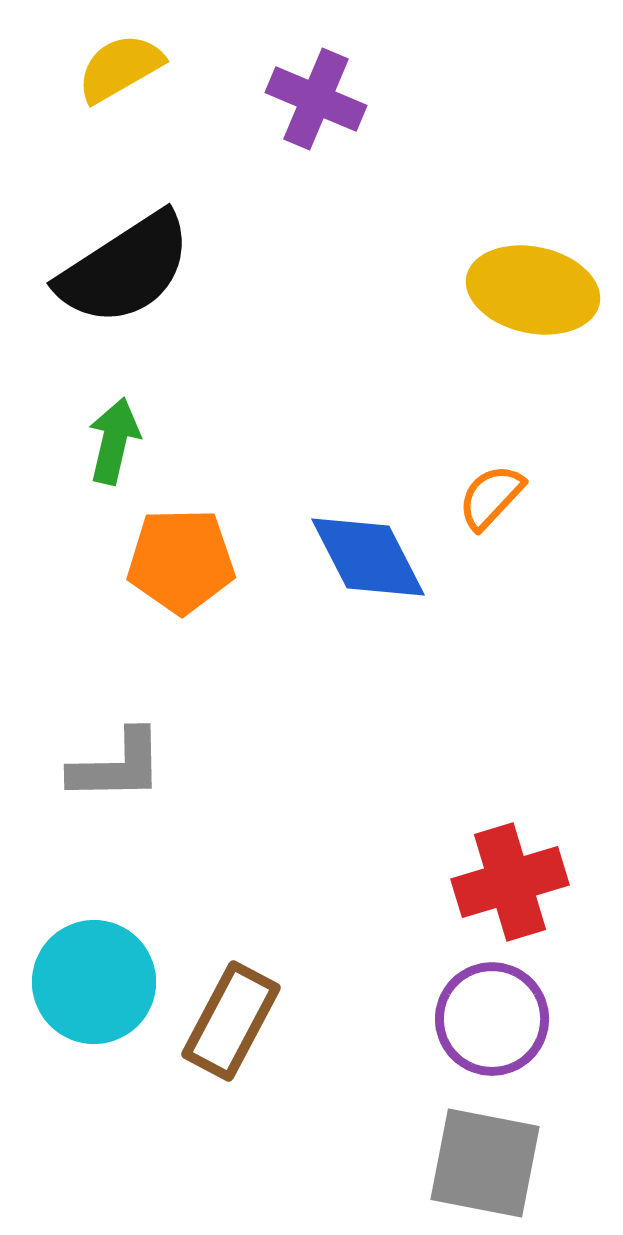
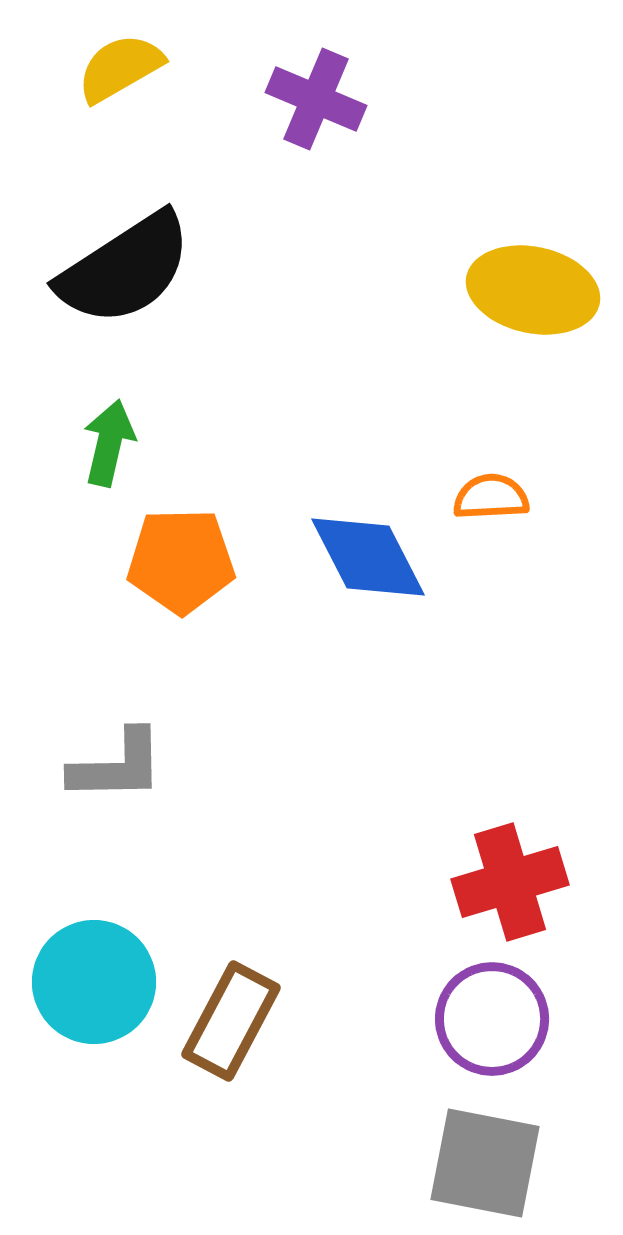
green arrow: moved 5 px left, 2 px down
orange semicircle: rotated 44 degrees clockwise
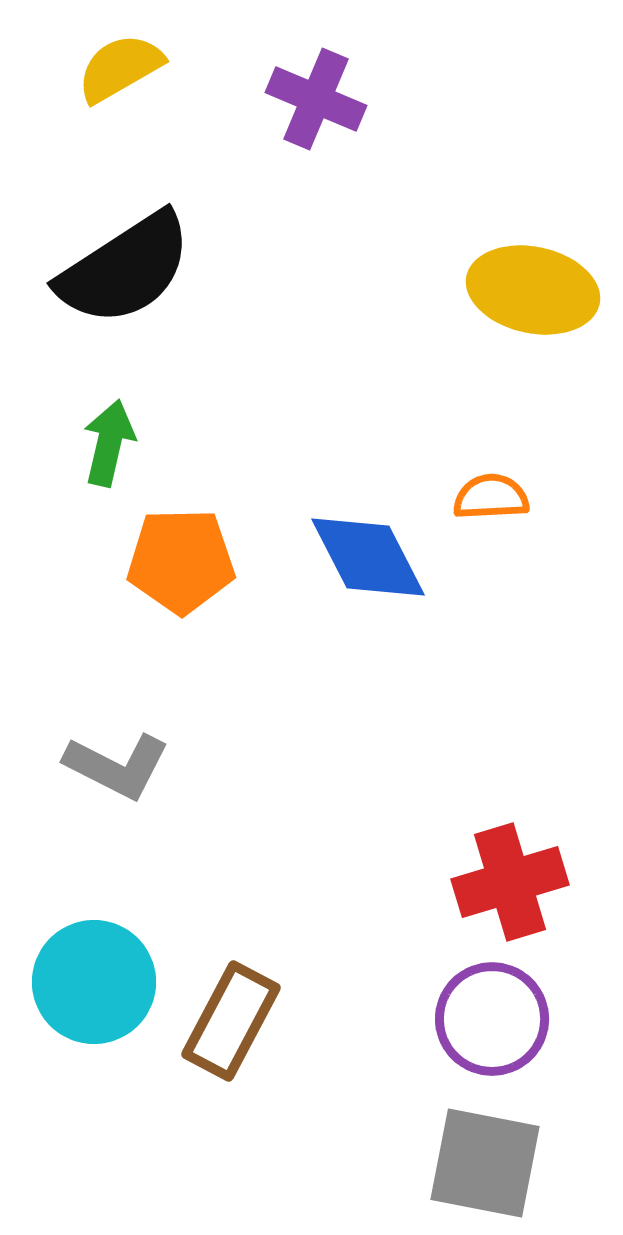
gray L-shape: rotated 28 degrees clockwise
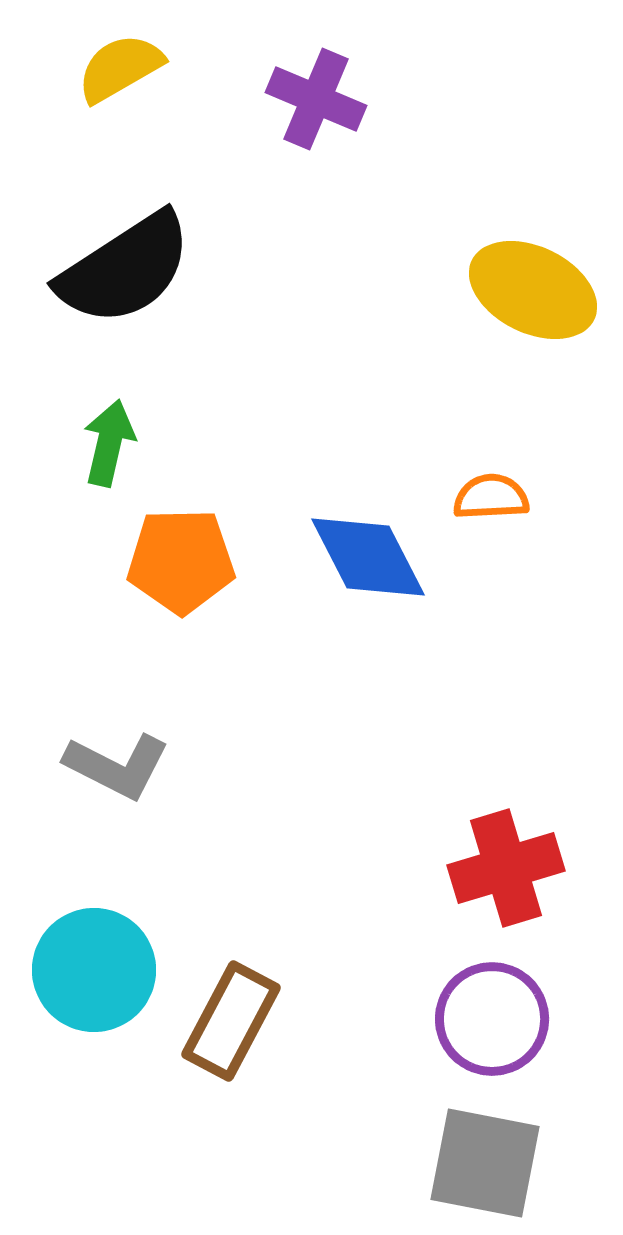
yellow ellipse: rotated 14 degrees clockwise
red cross: moved 4 px left, 14 px up
cyan circle: moved 12 px up
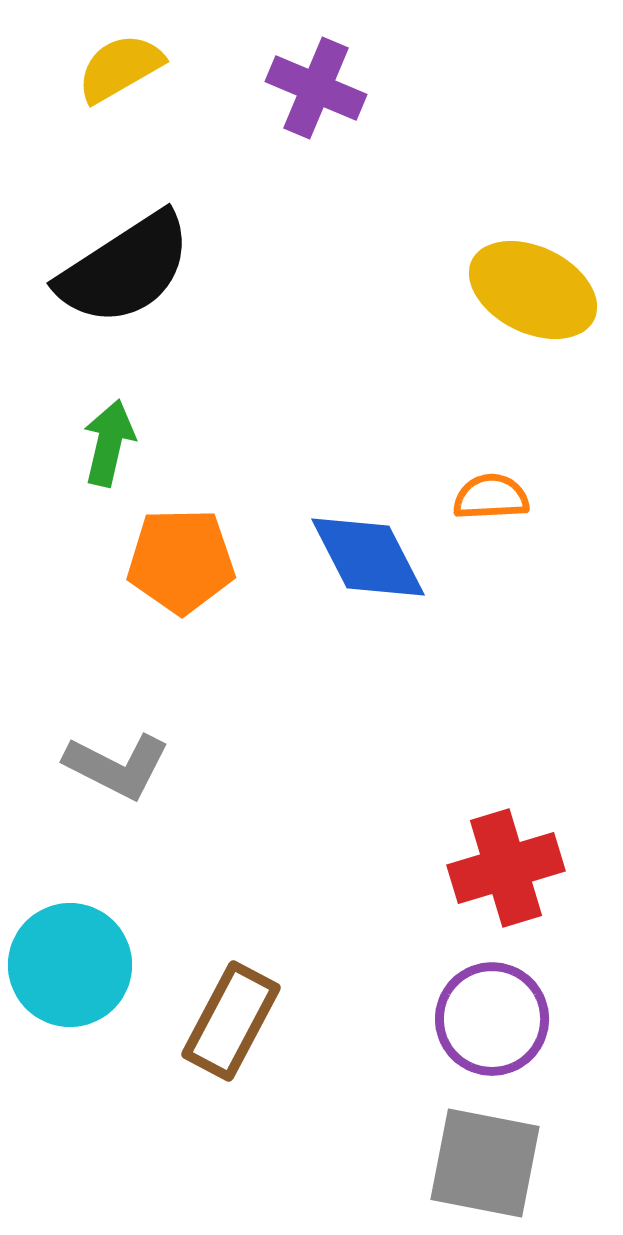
purple cross: moved 11 px up
cyan circle: moved 24 px left, 5 px up
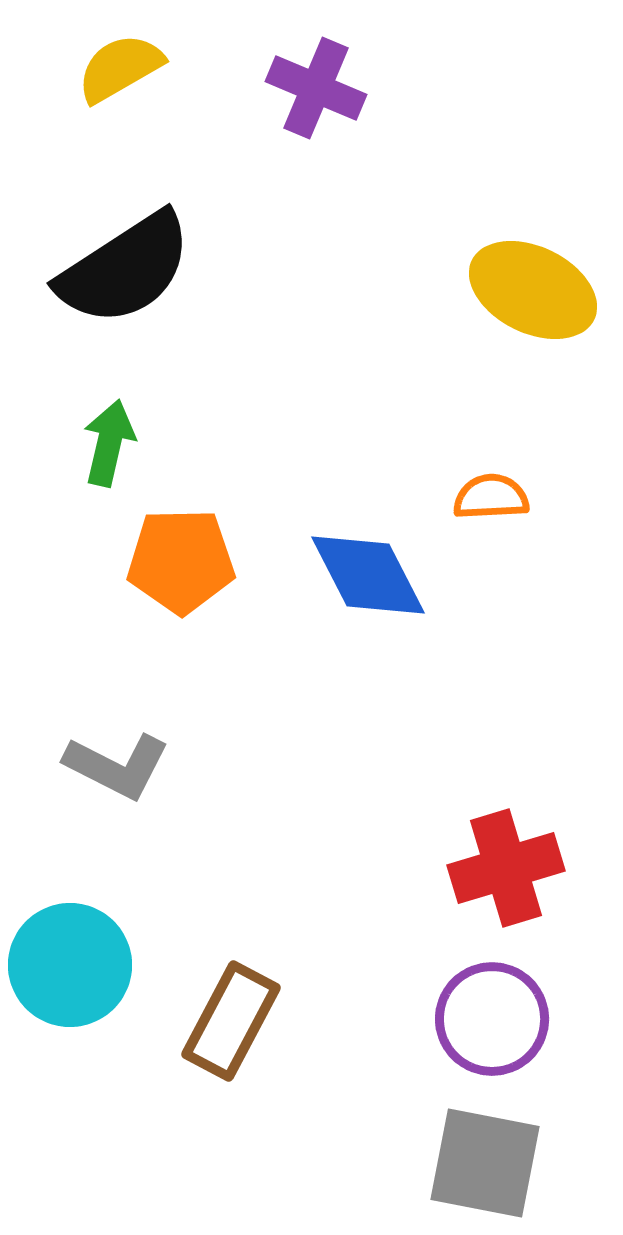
blue diamond: moved 18 px down
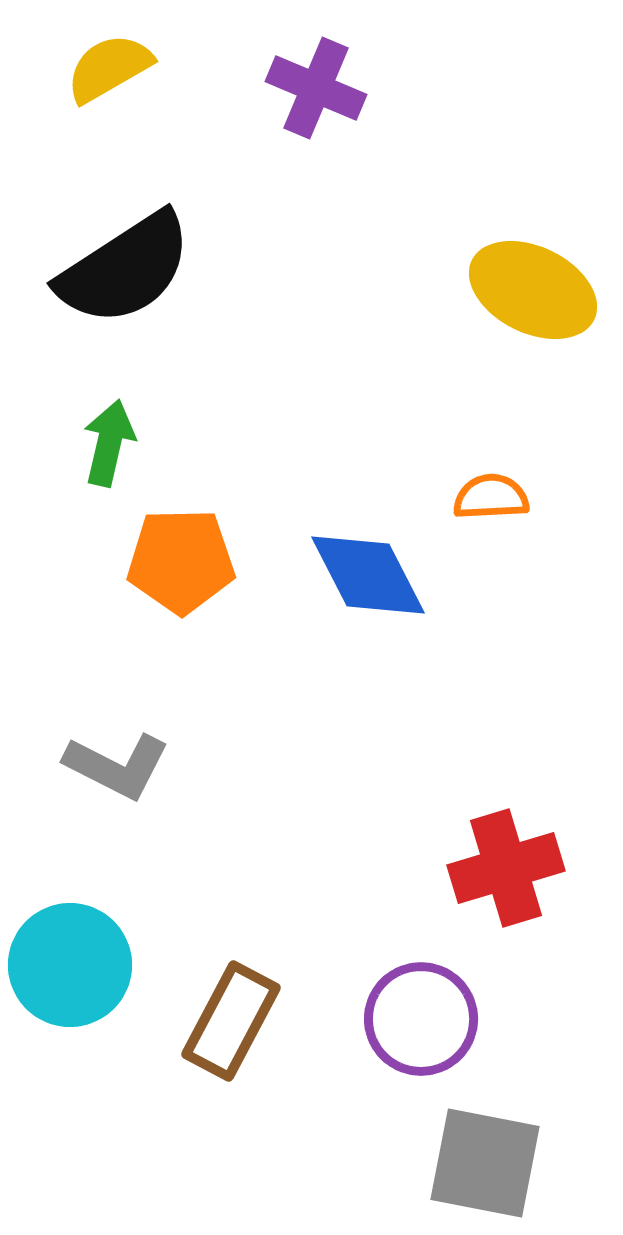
yellow semicircle: moved 11 px left
purple circle: moved 71 px left
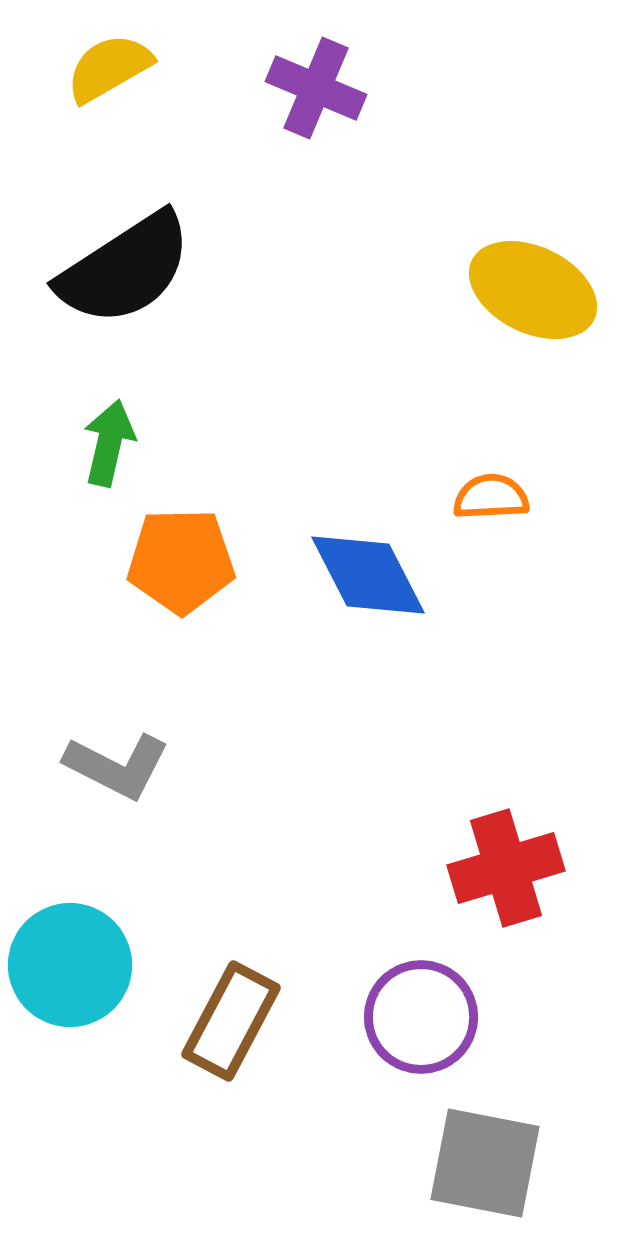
purple circle: moved 2 px up
